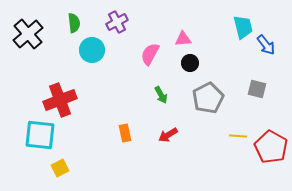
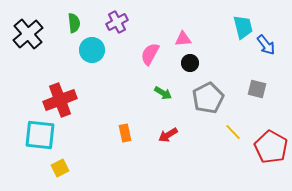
green arrow: moved 2 px right, 2 px up; rotated 30 degrees counterclockwise
yellow line: moved 5 px left, 4 px up; rotated 42 degrees clockwise
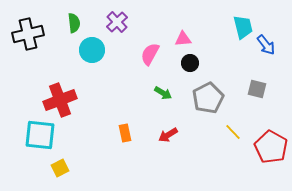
purple cross: rotated 15 degrees counterclockwise
black cross: rotated 28 degrees clockwise
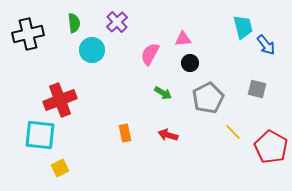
red arrow: rotated 48 degrees clockwise
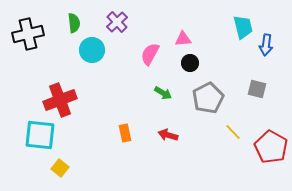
blue arrow: rotated 45 degrees clockwise
yellow square: rotated 24 degrees counterclockwise
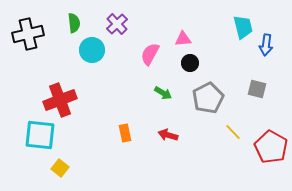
purple cross: moved 2 px down
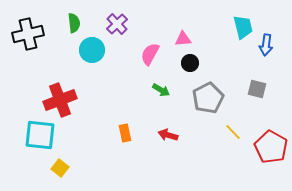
green arrow: moved 2 px left, 3 px up
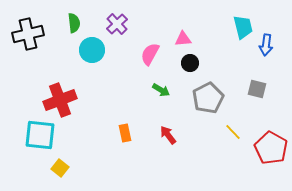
red arrow: rotated 36 degrees clockwise
red pentagon: moved 1 px down
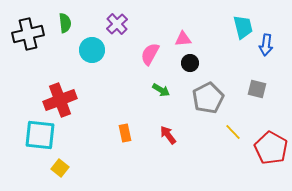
green semicircle: moved 9 px left
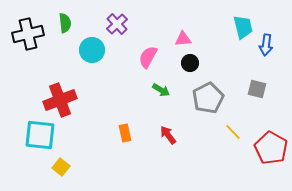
pink semicircle: moved 2 px left, 3 px down
yellow square: moved 1 px right, 1 px up
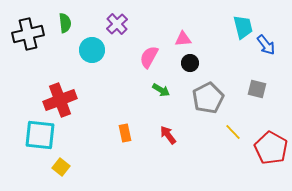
blue arrow: rotated 45 degrees counterclockwise
pink semicircle: moved 1 px right
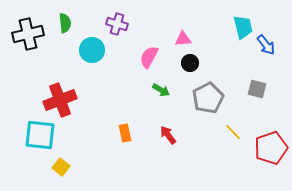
purple cross: rotated 30 degrees counterclockwise
red pentagon: rotated 24 degrees clockwise
